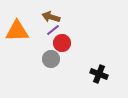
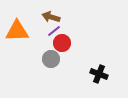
purple line: moved 1 px right, 1 px down
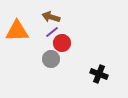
purple line: moved 2 px left, 1 px down
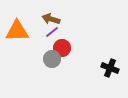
brown arrow: moved 2 px down
red circle: moved 5 px down
gray circle: moved 1 px right
black cross: moved 11 px right, 6 px up
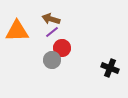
gray circle: moved 1 px down
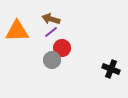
purple line: moved 1 px left
black cross: moved 1 px right, 1 px down
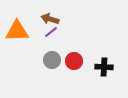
brown arrow: moved 1 px left
red circle: moved 12 px right, 13 px down
black cross: moved 7 px left, 2 px up; rotated 18 degrees counterclockwise
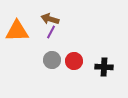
purple line: rotated 24 degrees counterclockwise
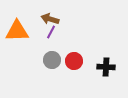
black cross: moved 2 px right
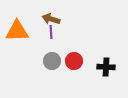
brown arrow: moved 1 px right
purple line: rotated 32 degrees counterclockwise
gray circle: moved 1 px down
